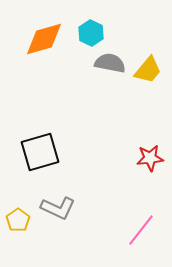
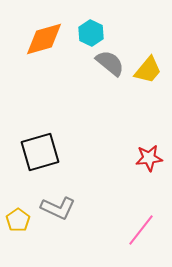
gray semicircle: rotated 28 degrees clockwise
red star: moved 1 px left
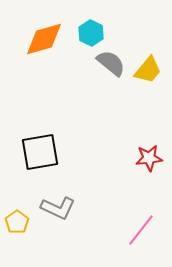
gray semicircle: moved 1 px right
black square: rotated 6 degrees clockwise
yellow pentagon: moved 1 px left, 2 px down
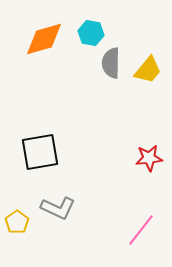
cyan hexagon: rotated 15 degrees counterclockwise
gray semicircle: rotated 128 degrees counterclockwise
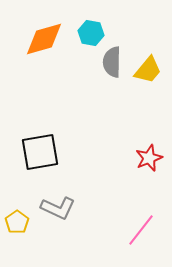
gray semicircle: moved 1 px right, 1 px up
red star: rotated 16 degrees counterclockwise
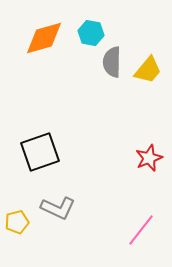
orange diamond: moved 1 px up
black square: rotated 9 degrees counterclockwise
yellow pentagon: rotated 20 degrees clockwise
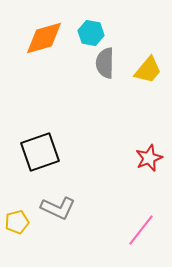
gray semicircle: moved 7 px left, 1 px down
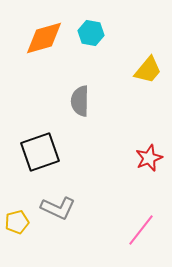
gray semicircle: moved 25 px left, 38 px down
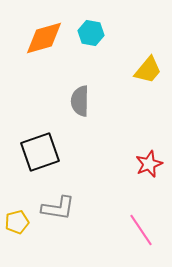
red star: moved 6 px down
gray L-shape: rotated 16 degrees counterclockwise
pink line: rotated 72 degrees counterclockwise
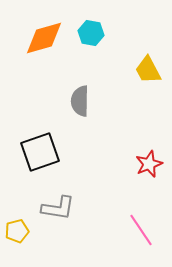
yellow trapezoid: rotated 112 degrees clockwise
yellow pentagon: moved 9 px down
